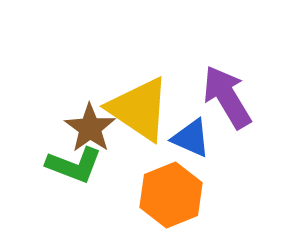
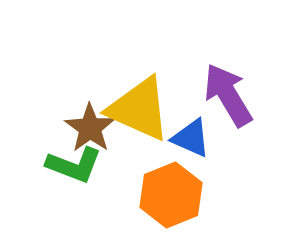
purple arrow: moved 1 px right, 2 px up
yellow triangle: rotated 10 degrees counterclockwise
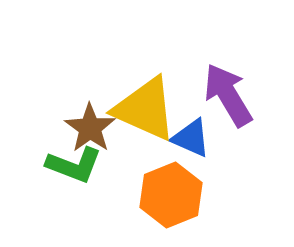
yellow triangle: moved 6 px right
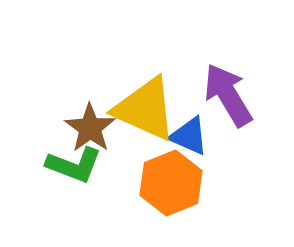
blue triangle: moved 2 px left, 2 px up
orange hexagon: moved 12 px up
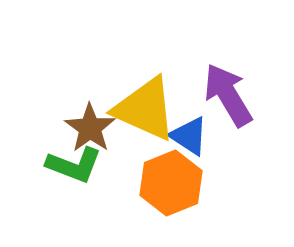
blue triangle: rotated 9 degrees clockwise
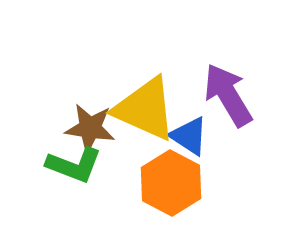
brown star: rotated 27 degrees counterclockwise
orange hexagon: rotated 10 degrees counterclockwise
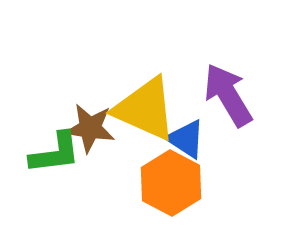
blue triangle: moved 3 px left, 3 px down
green L-shape: moved 19 px left, 12 px up; rotated 28 degrees counterclockwise
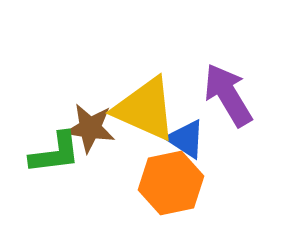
orange hexagon: rotated 20 degrees clockwise
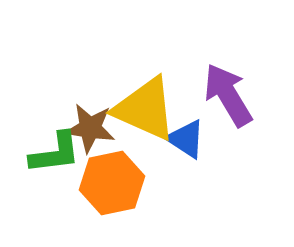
orange hexagon: moved 59 px left
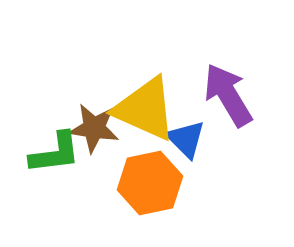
brown star: moved 4 px right
blue triangle: rotated 12 degrees clockwise
orange hexagon: moved 38 px right
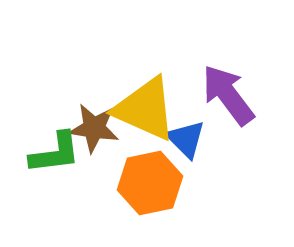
purple arrow: rotated 6 degrees counterclockwise
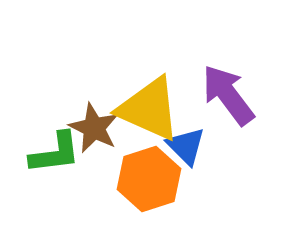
yellow triangle: moved 4 px right
brown star: rotated 18 degrees clockwise
blue triangle: moved 7 px down
orange hexagon: moved 1 px left, 4 px up; rotated 6 degrees counterclockwise
